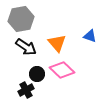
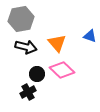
black arrow: rotated 20 degrees counterclockwise
black cross: moved 2 px right, 2 px down
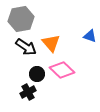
orange triangle: moved 6 px left
black arrow: rotated 20 degrees clockwise
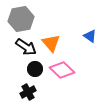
blue triangle: rotated 16 degrees clockwise
black circle: moved 2 px left, 5 px up
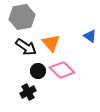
gray hexagon: moved 1 px right, 2 px up
black circle: moved 3 px right, 2 px down
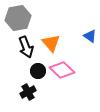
gray hexagon: moved 4 px left, 1 px down
black arrow: rotated 35 degrees clockwise
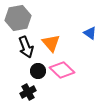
blue triangle: moved 3 px up
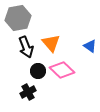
blue triangle: moved 13 px down
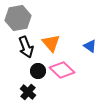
black cross: rotated 21 degrees counterclockwise
